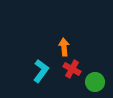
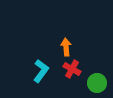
orange arrow: moved 2 px right
green circle: moved 2 px right, 1 px down
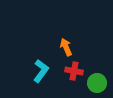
orange arrow: rotated 18 degrees counterclockwise
red cross: moved 2 px right, 2 px down; rotated 18 degrees counterclockwise
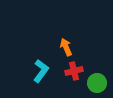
red cross: rotated 24 degrees counterclockwise
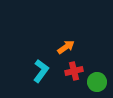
orange arrow: rotated 78 degrees clockwise
green circle: moved 1 px up
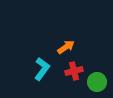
cyan L-shape: moved 1 px right, 2 px up
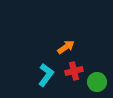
cyan L-shape: moved 4 px right, 6 px down
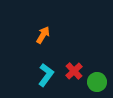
orange arrow: moved 23 px left, 12 px up; rotated 24 degrees counterclockwise
red cross: rotated 30 degrees counterclockwise
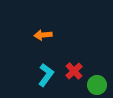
orange arrow: rotated 126 degrees counterclockwise
green circle: moved 3 px down
